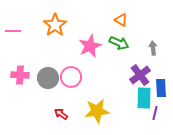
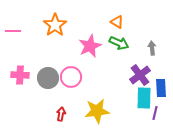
orange triangle: moved 4 px left, 2 px down
gray arrow: moved 1 px left
red arrow: rotated 64 degrees clockwise
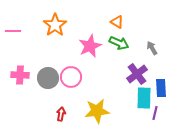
gray arrow: rotated 24 degrees counterclockwise
purple cross: moved 3 px left, 1 px up
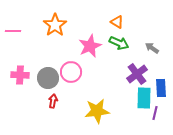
gray arrow: rotated 24 degrees counterclockwise
pink circle: moved 5 px up
red arrow: moved 8 px left, 13 px up
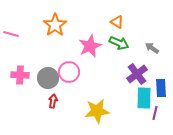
pink line: moved 2 px left, 3 px down; rotated 14 degrees clockwise
pink circle: moved 2 px left
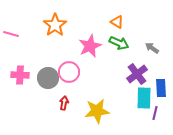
red arrow: moved 11 px right, 2 px down
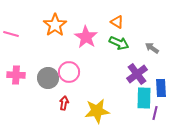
pink star: moved 4 px left, 9 px up; rotated 15 degrees counterclockwise
pink cross: moved 4 px left
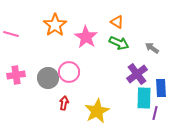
pink cross: rotated 12 degrees counterclockwise
yellow star: rotated 20 degrees counterclockwise
